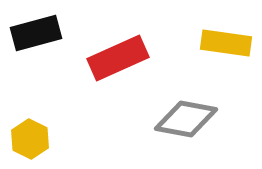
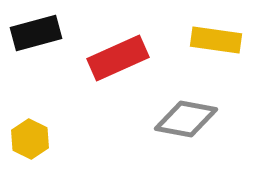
yellow rectangle: moved 10 px left, 3 px up
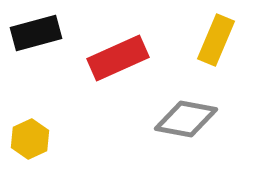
yellow rectangle: rotated 75 degrees counterclockwise
yellow hexagon: rotated 9 degrees clockwise
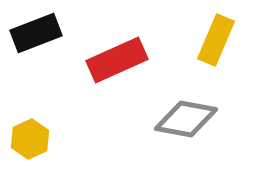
black rectangle: rotated 6 degrees counterclockwise
red rectangle: moved 1 px left, 2 px down
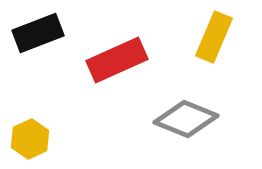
black rectangle: moved 2 px right
yellow rectangle: moved 2 px left, 3 px up
gray diamond: rotated 12 degrees clockwise
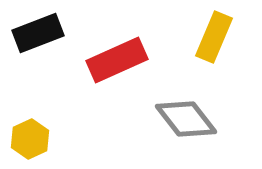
gray diamond: rotated 30 degrees clockwise
